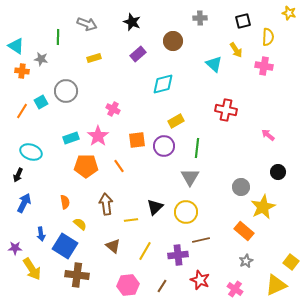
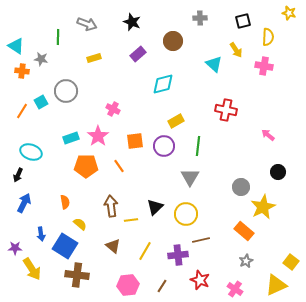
orange square at (137, 140): moved 2 px left, 1 px down
green line at (197, 148): moved 1 px right, 2 px up
brown arrow at (106, 204): moved 5 px right, 2 px down
yellow circle at (186, 212): moved 2 px down
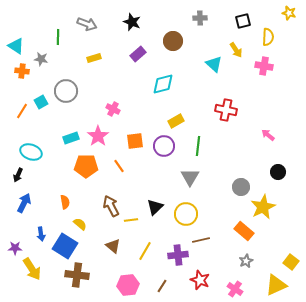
brown arrow at (111, 206): rotated 20 degrees counterclockwise
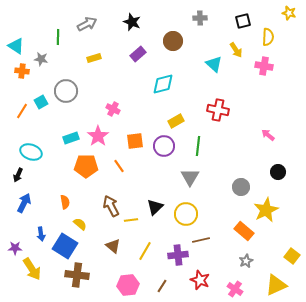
gray arrow at (87, 24): rotated 48 degrees counterclockwise
red cross at (226, 110): moved 8 px left
yellow star at (263, 207): moved 3 px right, 3 px down
yellow square at (291, 262): moved 1 px right, 6 px up
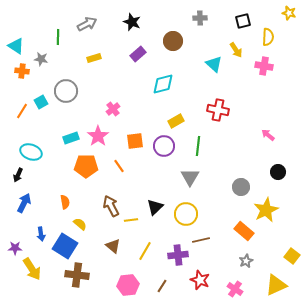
pink cross at (113, 109): rotated 24 degrees clockwise
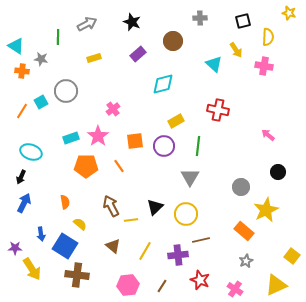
black arrow at (18, 175): moved 3 px right, 2 px down
